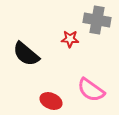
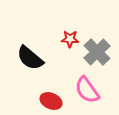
gray cross: moved 32 px down; rotated 36 degrees clockwise
black semicircle: moved 4 px right, 4 px down
pink semicircle: moved 4 px left; rotated 20 degrees clockwise
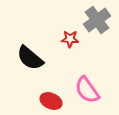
gray cross: moved 32 px up; rotated 8 degrees clockwise
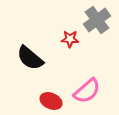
pink semicircle: moved 1 px down; rotated 96 degrees counterclockwise
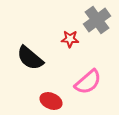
pink semicircle: moved 1 px right, 9 px up
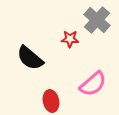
gray cross: rotated 12 degrees counterclockwise
pink semicircle: moved 5 px right, 2 px down
red ellipse: rotated 55 degrees clockwise
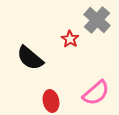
red star: rotated 30 degrees clockwise
pink semicircle: moved 3 px right, 9 px down
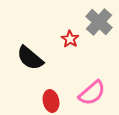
gray cross: moved 2 px right, 2 px down
pink semicircle: moved 4 px left
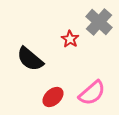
black semicircle: moved 1 px down
red ellipse: moved 2 px right, 4 px up; rotated 60 degrees clockwise
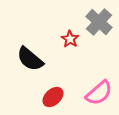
pink semicircle: moved 7 px right
